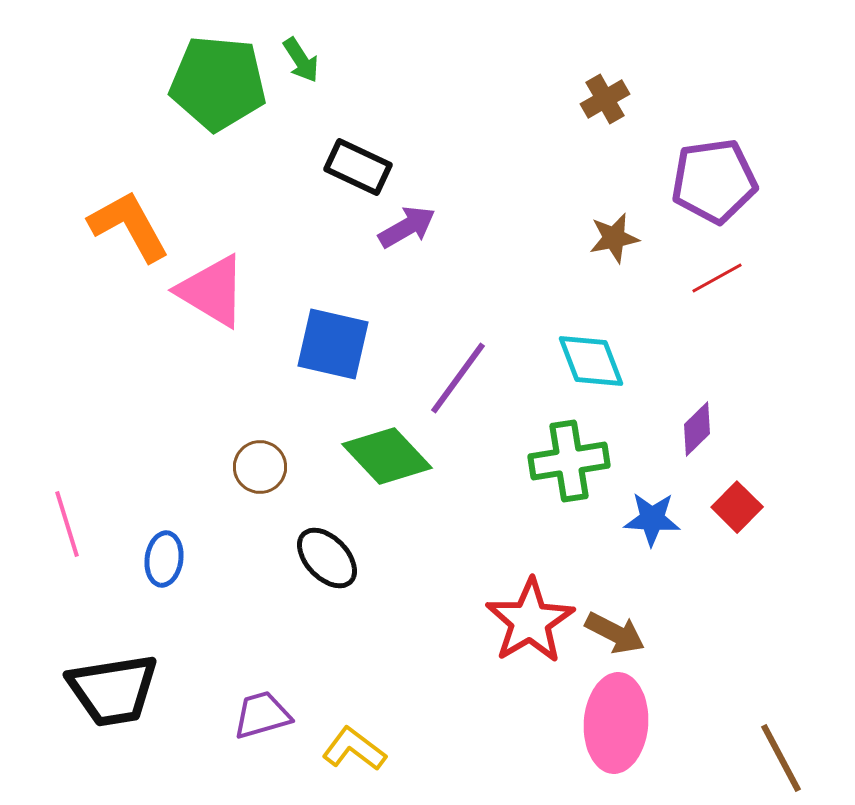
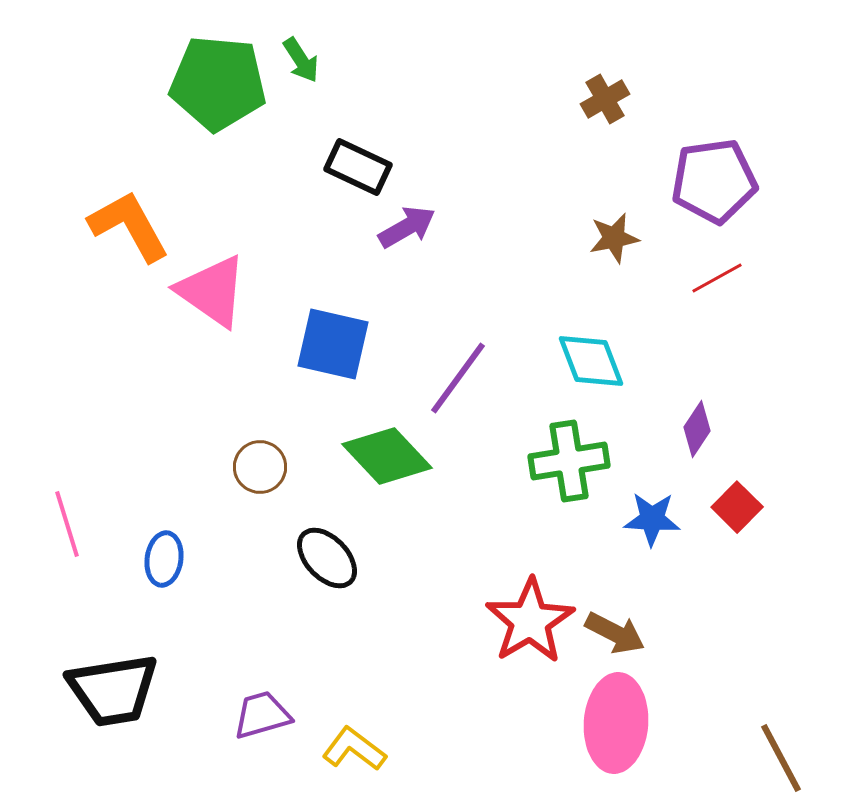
pink triangle: rotated 4 degrees clockwise
purple diamond: rotated 12 degrees counterclockwise
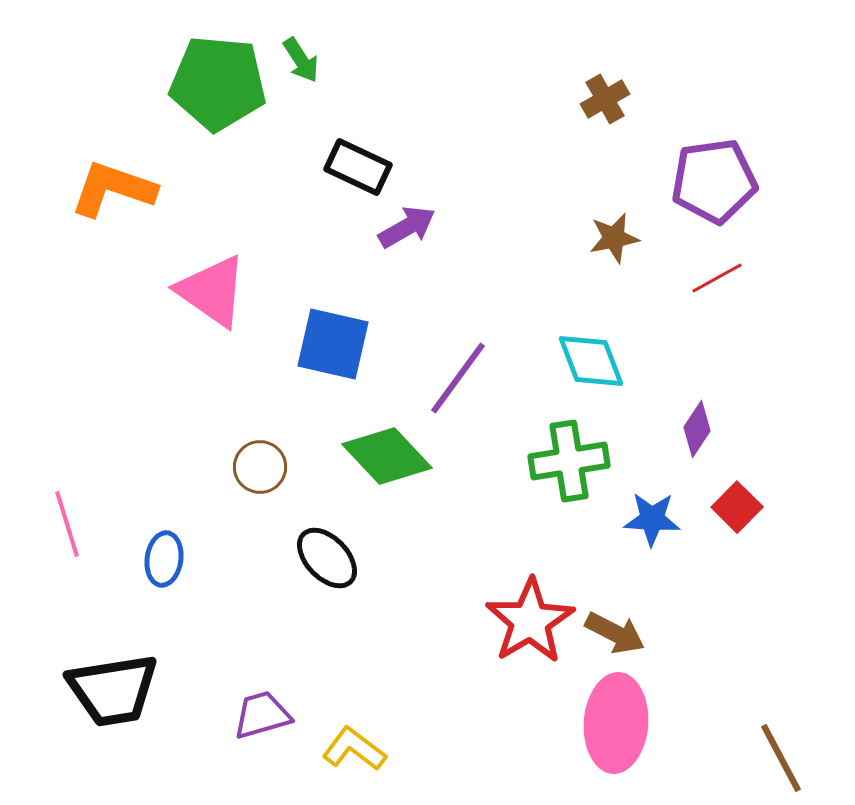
orange L-shape: moved 16 px left, 37 px up; rotated 42 degrees counterclockwise
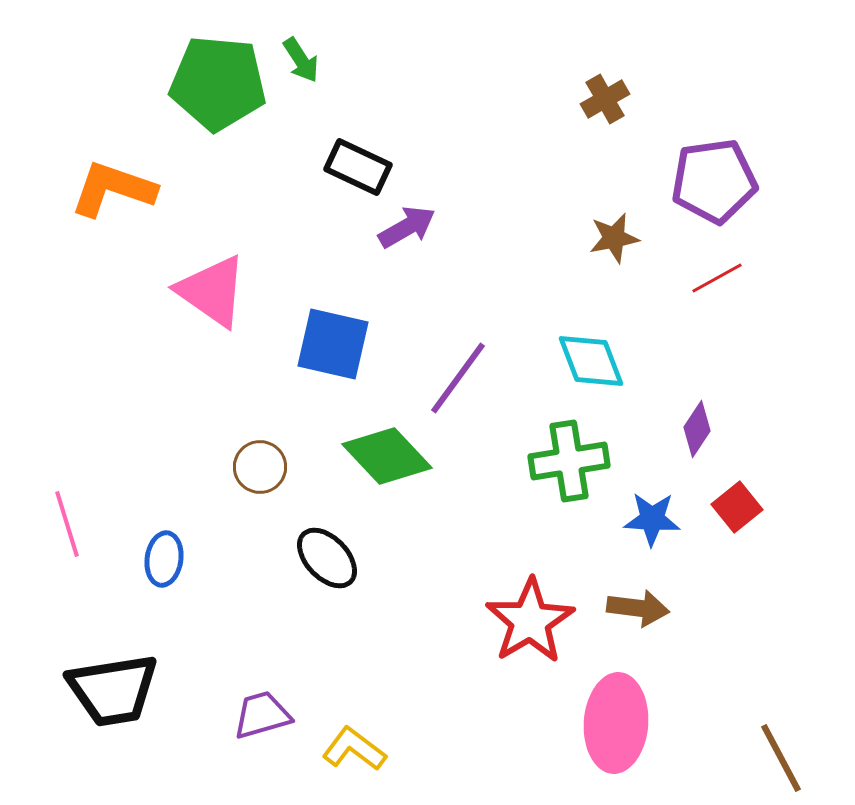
red square: rotated 6 degrees clockwise
brown arrow: moved 23 px right, 25 px up; rotated 20 degrees counterclockwise
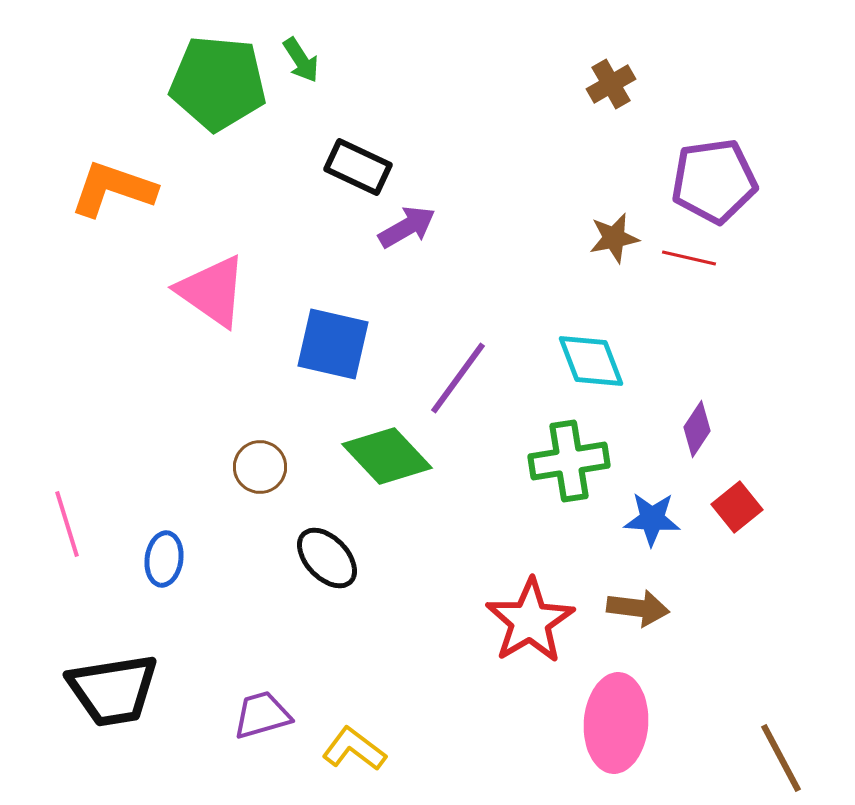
brown cross: moved 6 px right, 15 px up
red line: moved 28 px left, 20 px up; rotated 42 degrees clockwise
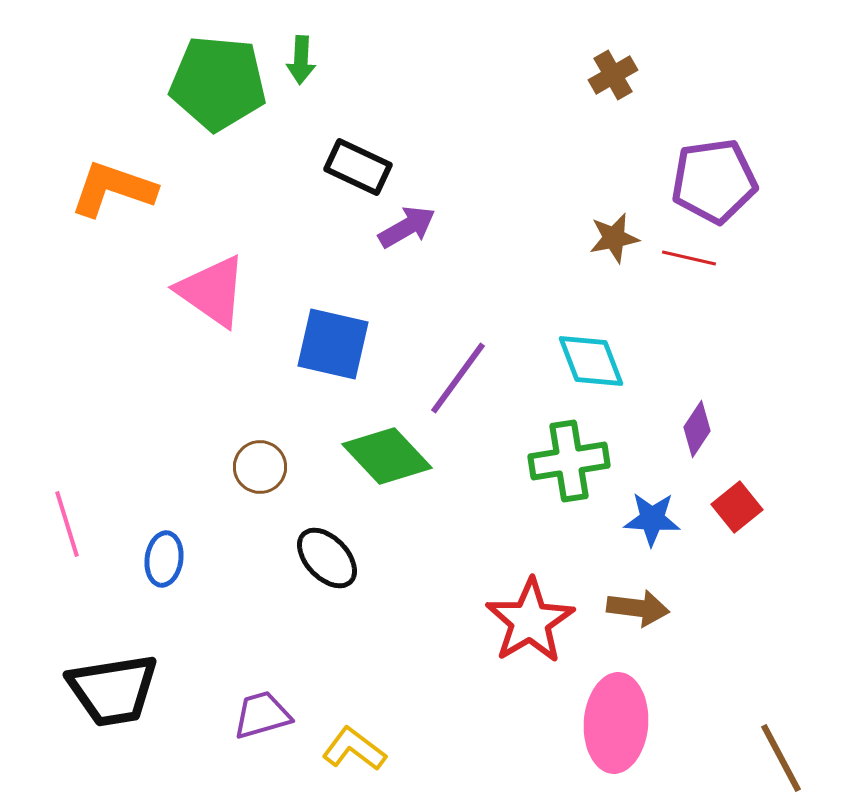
green arrow: rotated 36 degrees clockwise
brown cross: moved 2 px right, 9 px up
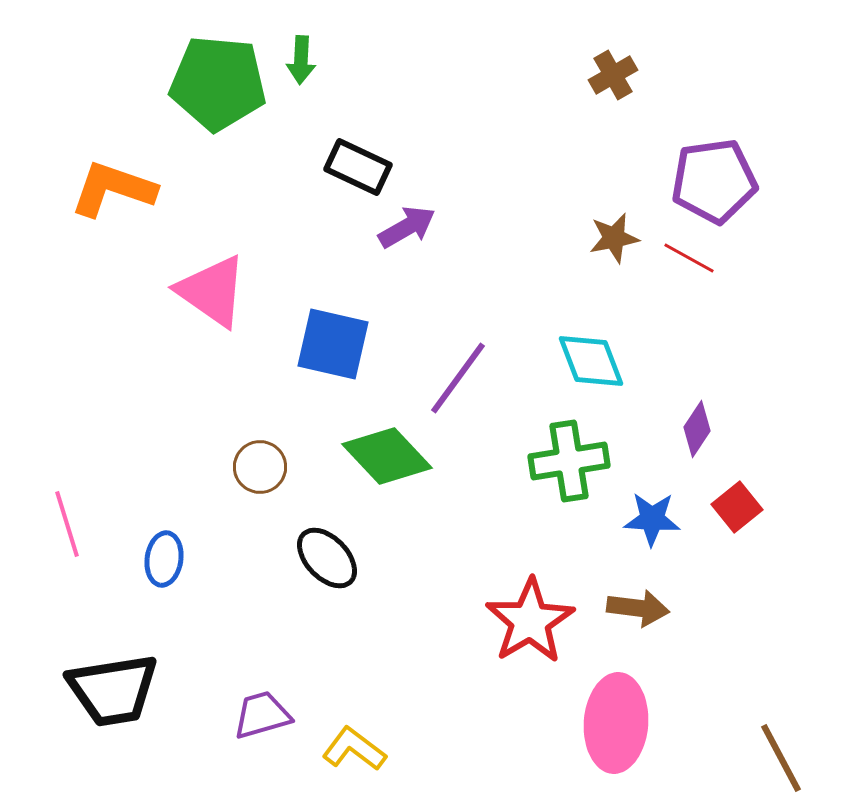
red line: rotated 16 degrees clockwise
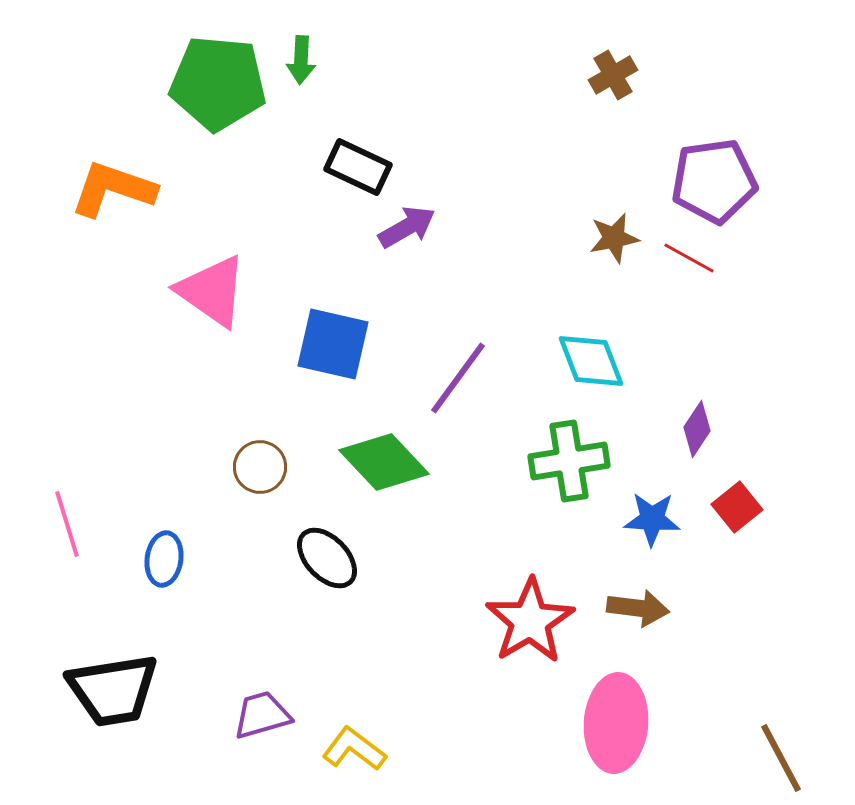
green diamond: moved 3 px left, 6 px down
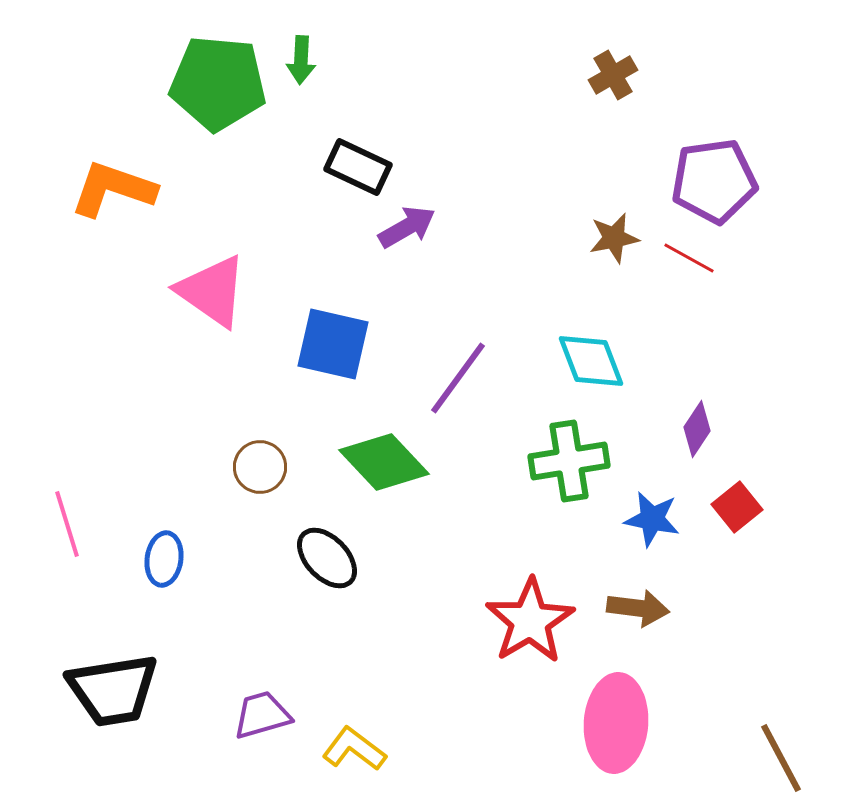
blue star: rotated 8 degrees clockwise
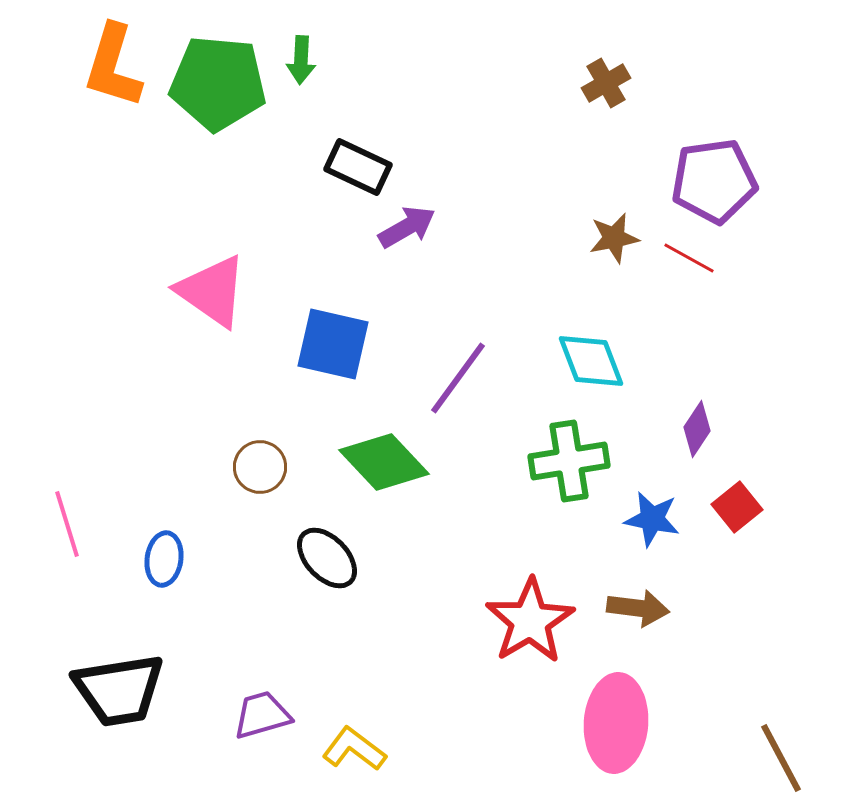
brown cross: moved 7 px left, 8 px down
orange L-shape: moved 123 px up; rotated 92 degrees counterclockwise
black trapezoid: moved 6 px right
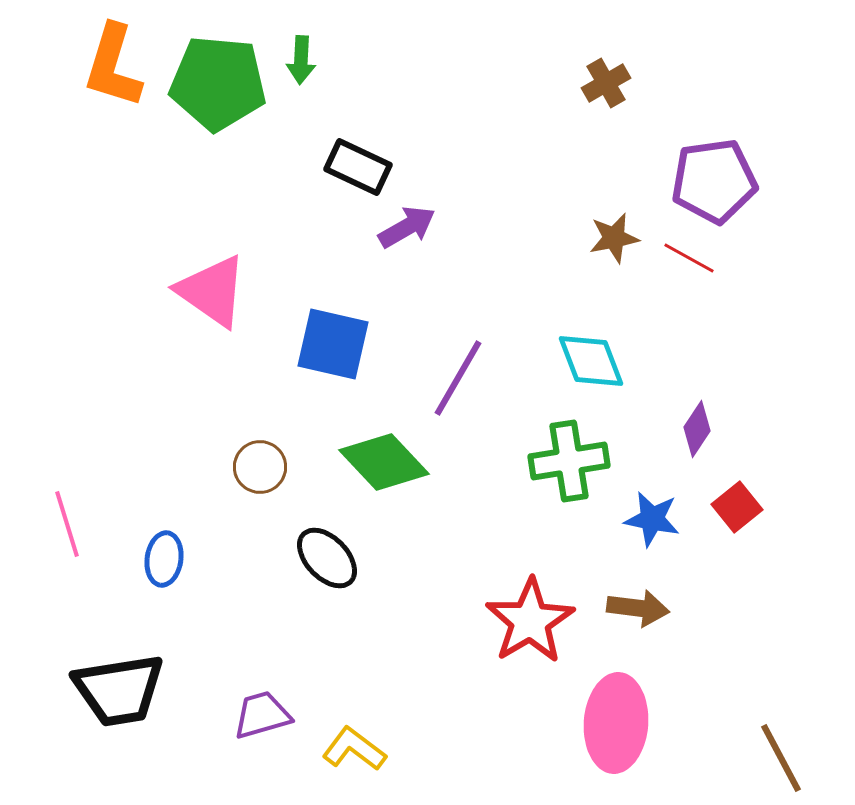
purple line: rotated 6 degrees counterclockwise
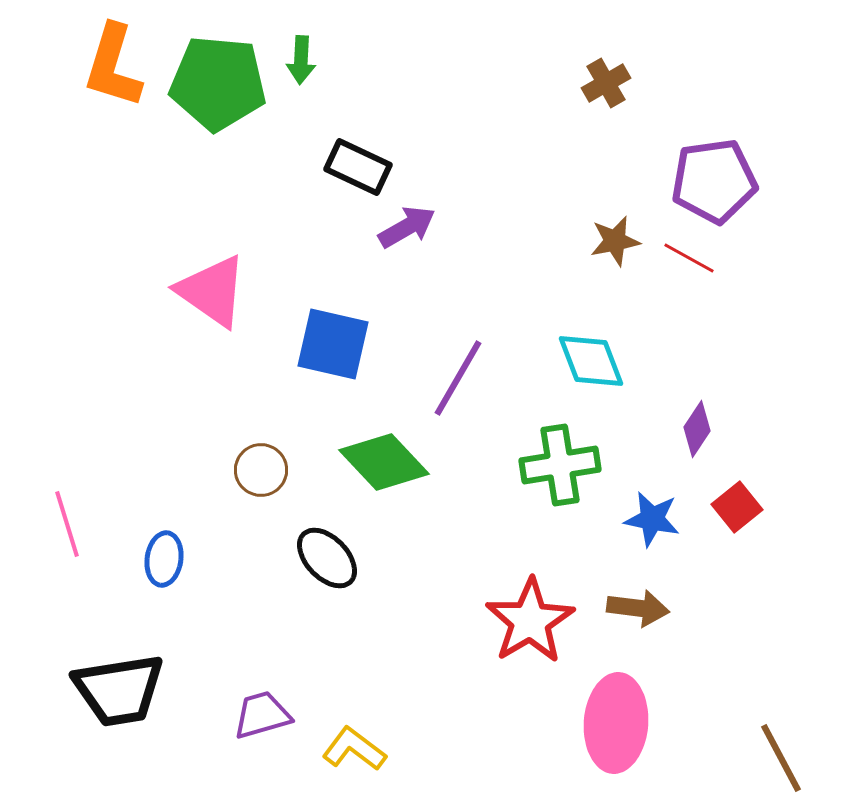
brown star: moved 1 px right, 3 px down
green cross: moved 9 px left, 4 px down
brown circle: moved 1 px right, 3 px down
